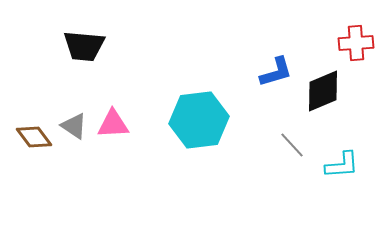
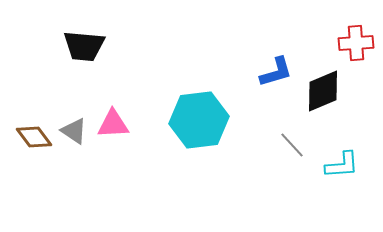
gray triangle: moved 5 px down
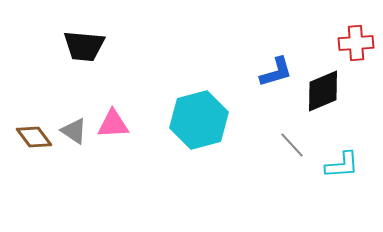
cyan hexagon: rotated 8 degrees counterclockwise
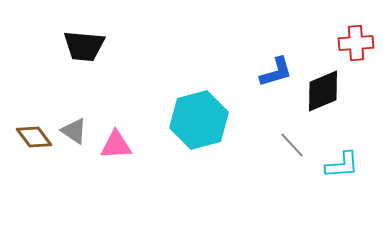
pink triangle: moved 3 px right, 21 px down
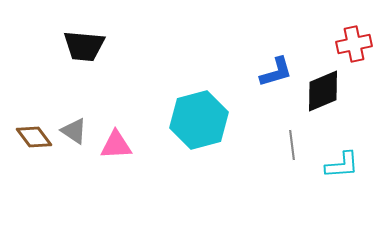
red cross: moved 2 px left, 1 px down; rotated 8 degrees counterclockwise
gray line: rotated 36 degrees clockwise
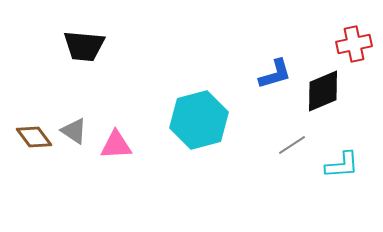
blue L-shape: moved 1 px left, 2 px down
gray line: rotated 64 degrees clockwise
